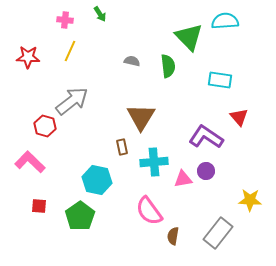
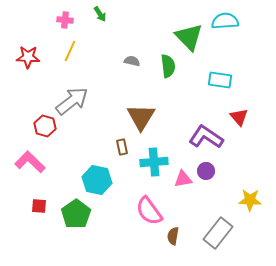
green pentagon: moved 4 px left, 2 px up
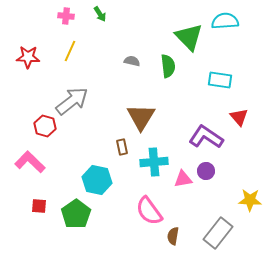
pink cross: moved 1 px right, 4 px up
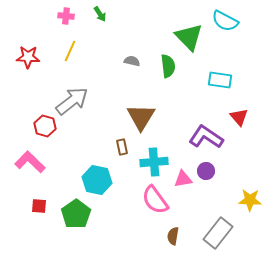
cyan semicircle: rotated 148 degrees counterclockwise
pink semicircle: moved 6 px right, 11 px up
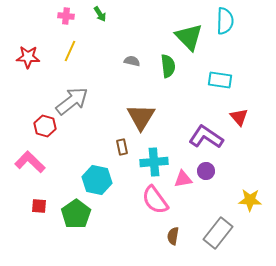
cyan semicircle: rotated 116 degrees counterclockwise
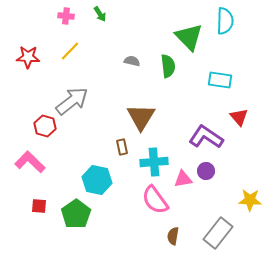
yellow line: rotated 20 degrees clockwise
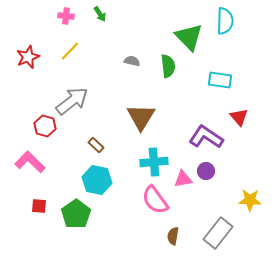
red star: rotated 25 degrees counterclockwise
brown rectangle: moved 26 px left, 2 px up; rotated 35 degrees counterclockwise
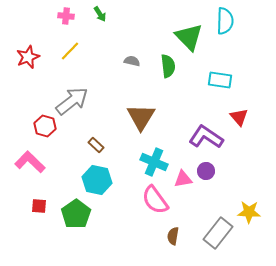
cyan cross: rotated 28 degrees clockwise
yellow star: moved 1 px left, 12 px down
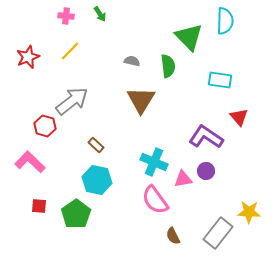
brown triangle: moved 17 px up
brown semicircle: rotated 36 degrees counterclockwise
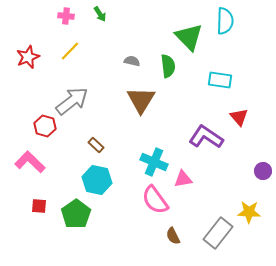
purple circle: moved 57 px right
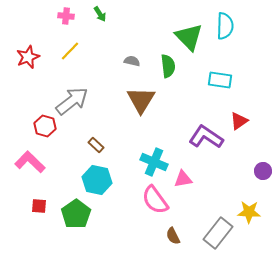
cyan semicircle: moved 5 px down
red triangle: moved 4 px down; rotated 36 degrees clockwise
